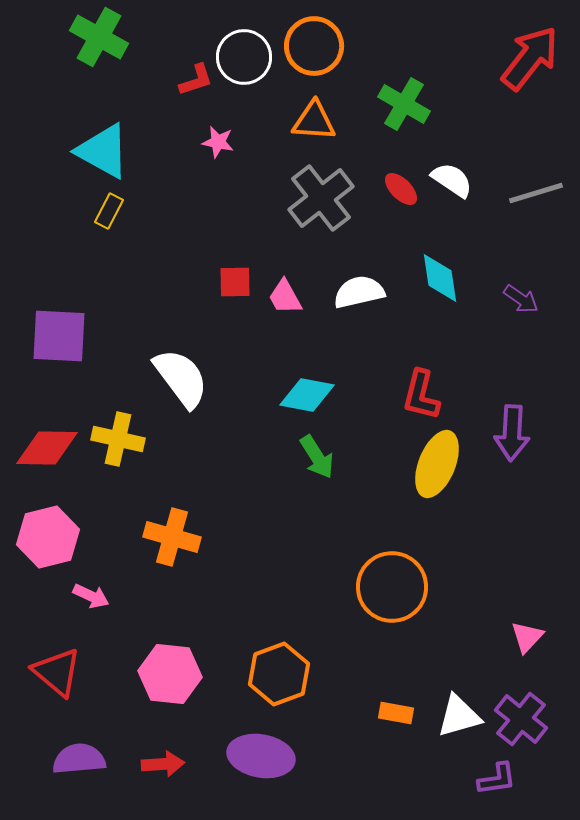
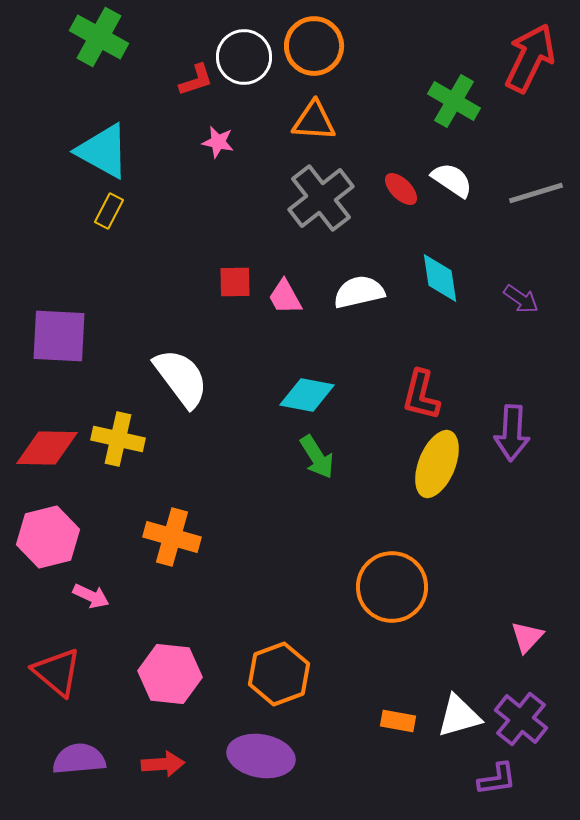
red arrow at (530, 58): rotated 12 degrees counterclockwise
green cross at (404, 104): moved 50 px right, 3 px up
orange rectangle at (396, 713): moved 2 px right, 8 px down
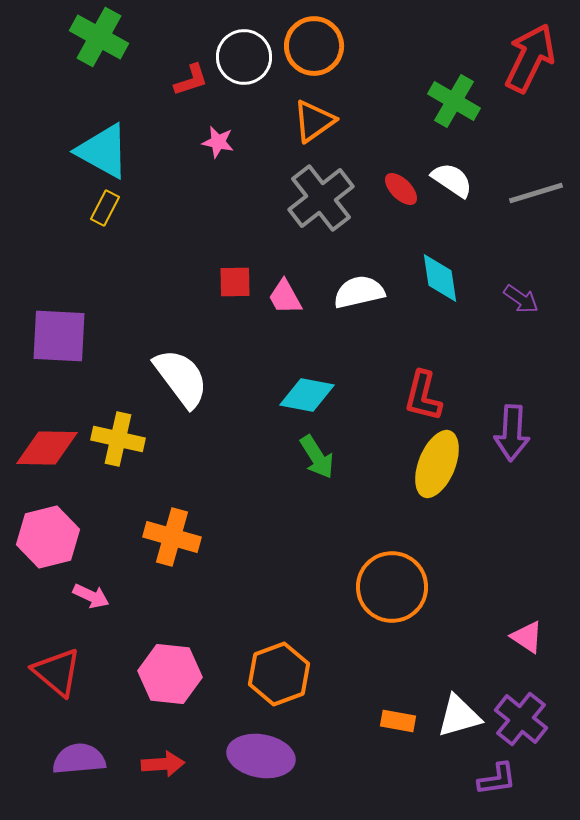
red L-shape at (196, 80): moved 5 px left
orange triangle at (314, 121): rotated 39 degrees counterclockwise
yellow rectangle at (109, 211): moved 4 px left, 3 px up
red L-shape at (421, 395): moved 2 px right, 1 px down
pink triangle at (527, 637): rotated 39 degrees counterclockwise
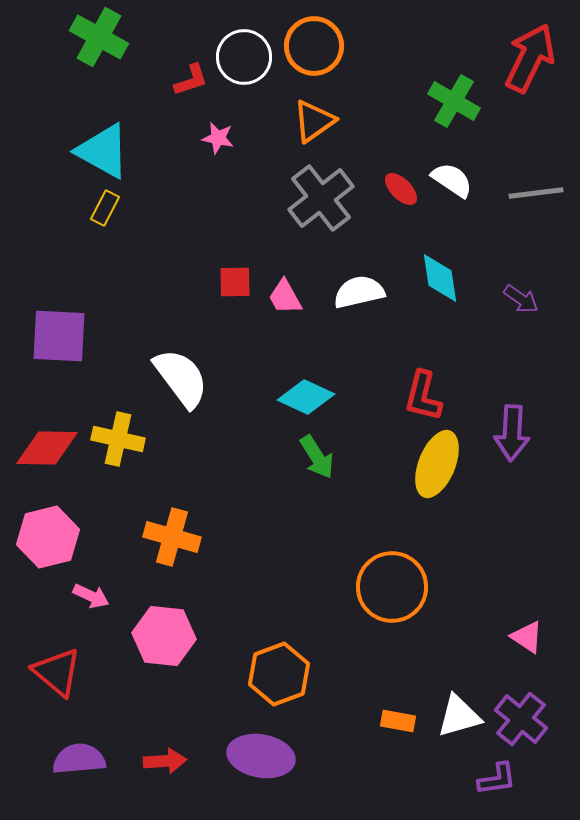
pink star at (218, 142): moved 4 px up
gray line at (536, 193): rotated 10 degrees clockwise
cyan diamond at (307, 395): moved 1 px left, 2 px down; rotated 14 degrees clockwise
pink hexagon at (170, 674): moved 6 px left, 38 px up
red arrow at (163, 764): moved 2 px right, 3 px up
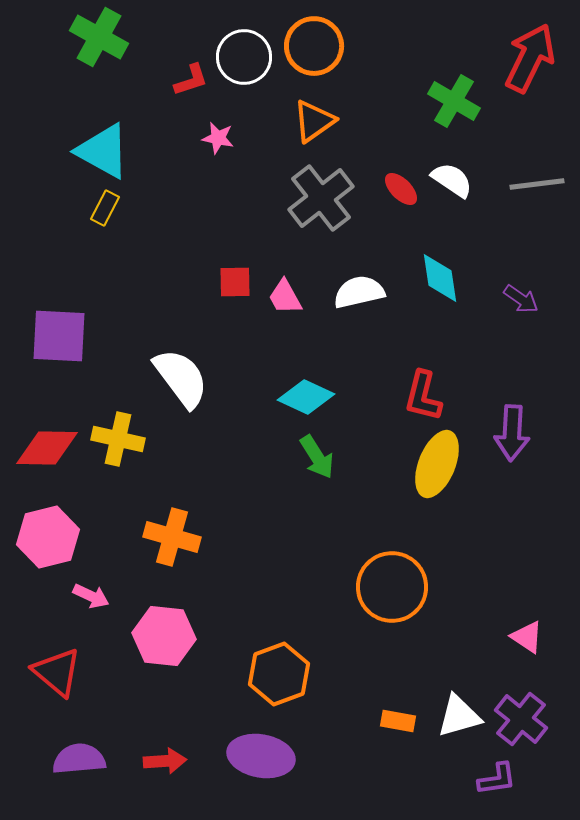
gray line at (536, 193): moved 1 px right, 9 px up
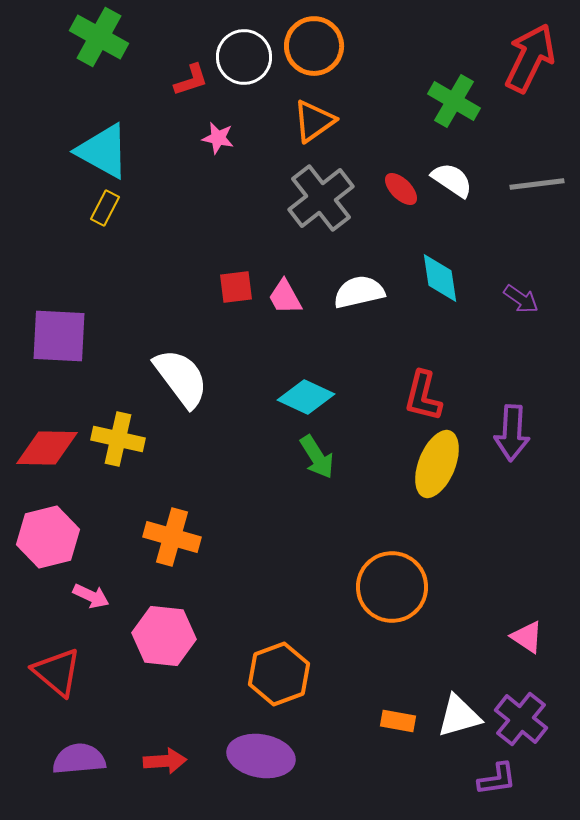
red square at (235, 282): moved 1 px right, 5 px down; rotated 6 degrees counterclockwise
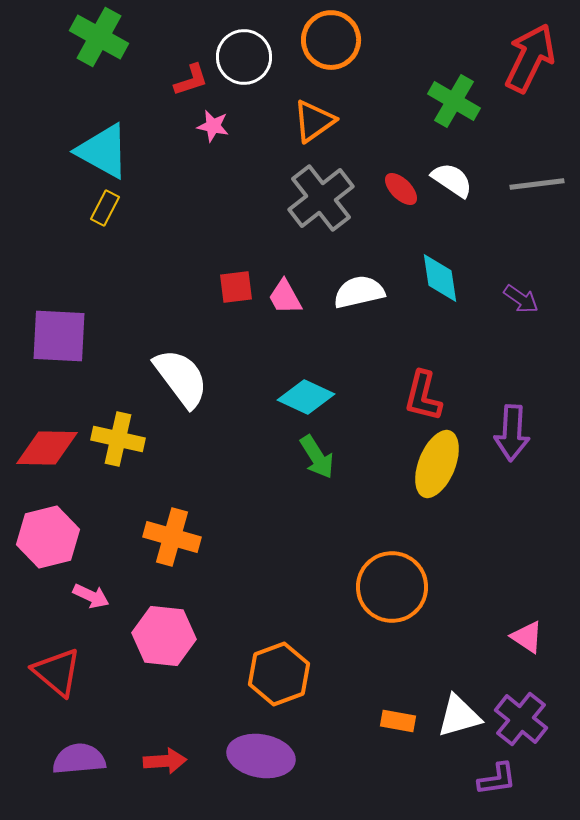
orange circle at (314, 46): moved 17 px right, 6 px up
pink star at (218, 138): moved 5 px left, 12 px up
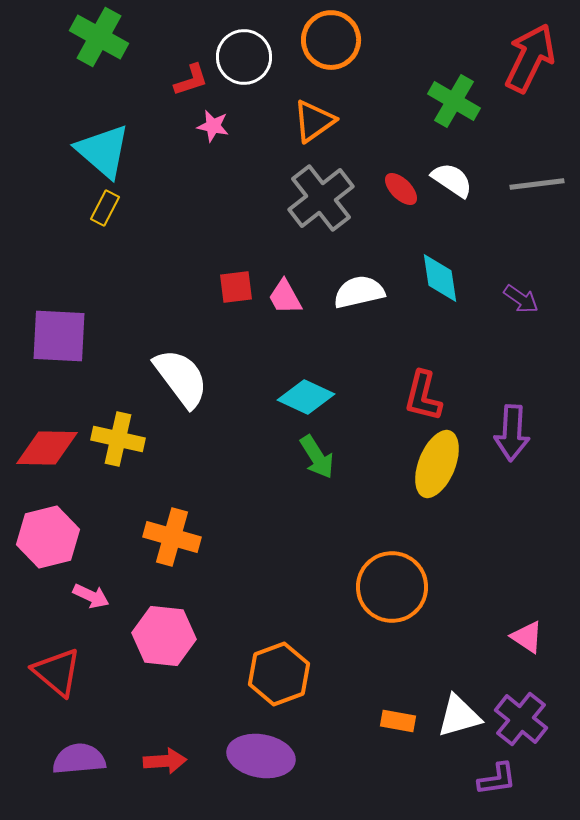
cyan triangle at (103, 151): rotated 12 degrees clockwise
